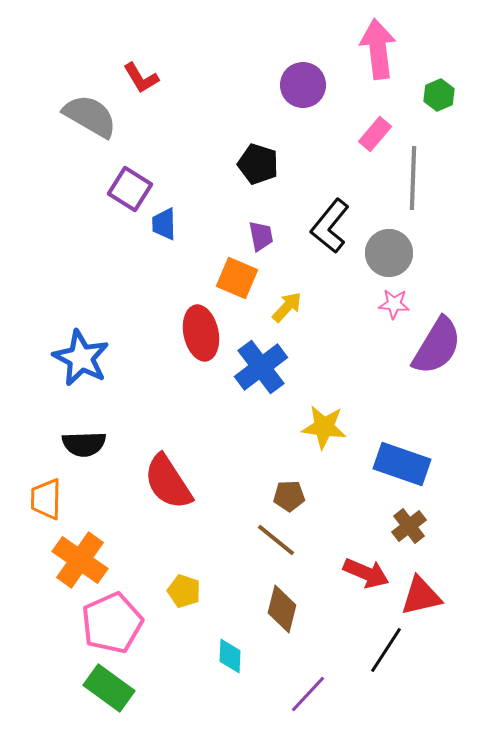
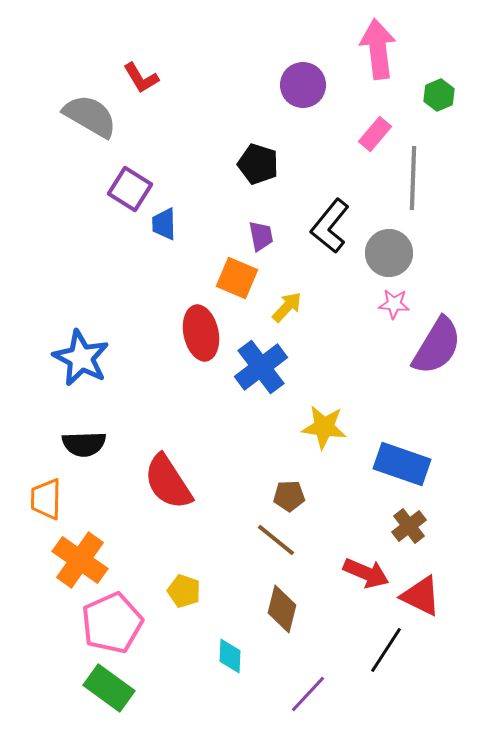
red triangle: rotated 39 degrees clockwise
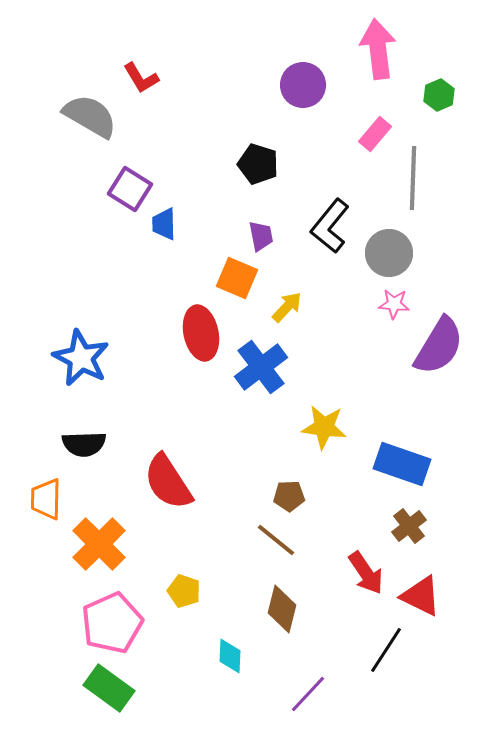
purple semicircle: moved 2 px right
orange cross: moved 19 px right, 16 px up; rotated 10 degrees clockwise
red arrow: rotated 33 degrees clockwise
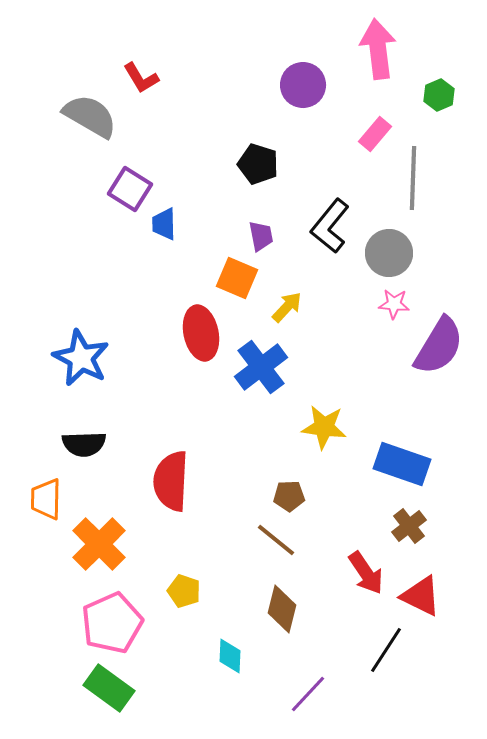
red semicircle: moved 3 px right, 1 px up; rotated 36 degrees clockwise
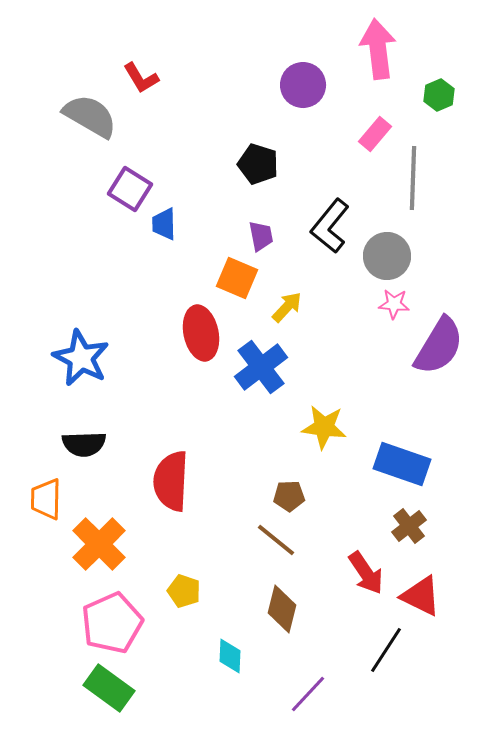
gray circle: moved 2 px left, 3 px down
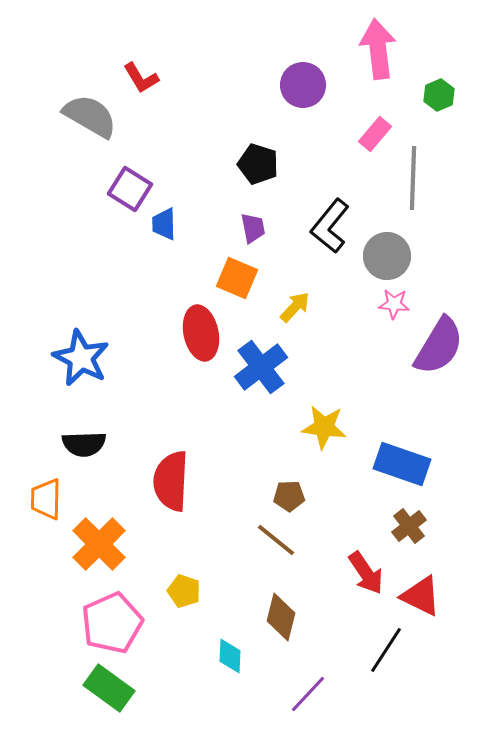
purple trapezoid: moved 8 px left, 8 px up
yellow arrow: moved 8 px right
brown diamond: moved 1 px left, 8 px down
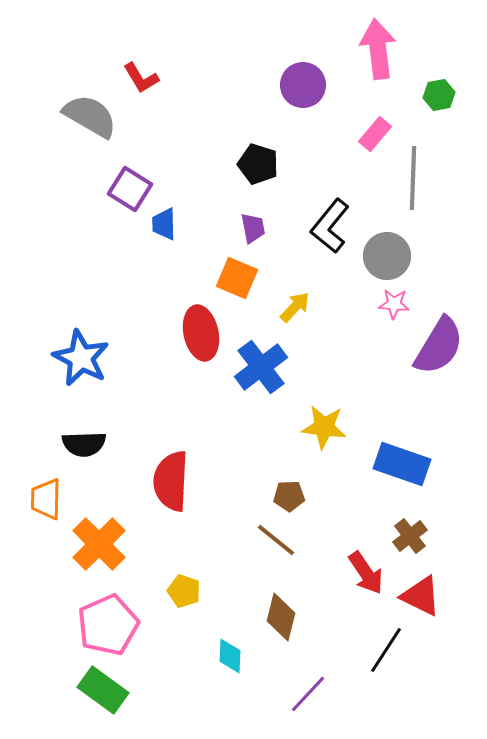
green hexagon: rotated 12 degrees clockwise
brown cross: moved 1 px right, 10 px down
pink pentagon: moved 4 px left, 2 px down
green rectangle: moved 6 px left, 2 px down
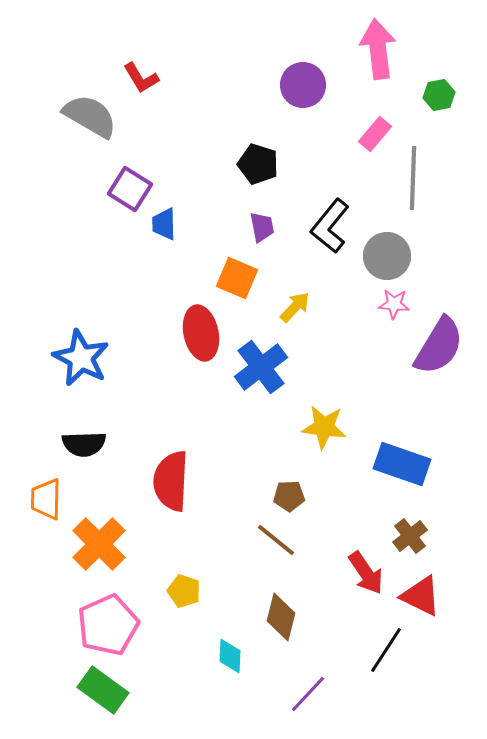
purple trapezoid: moved 9 px right, 1 px up
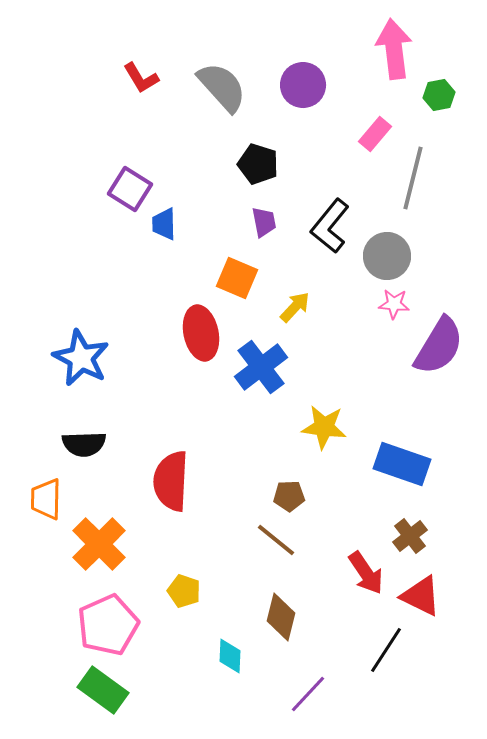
pink arrow: moved 16 px right
gray semicircle: moved 132 px right, 29 px up; rotated 18 degrees clockwise
gray line: rotated 12 degrees clockwise
purple trapezoid: moved 2 px right, 5 px up
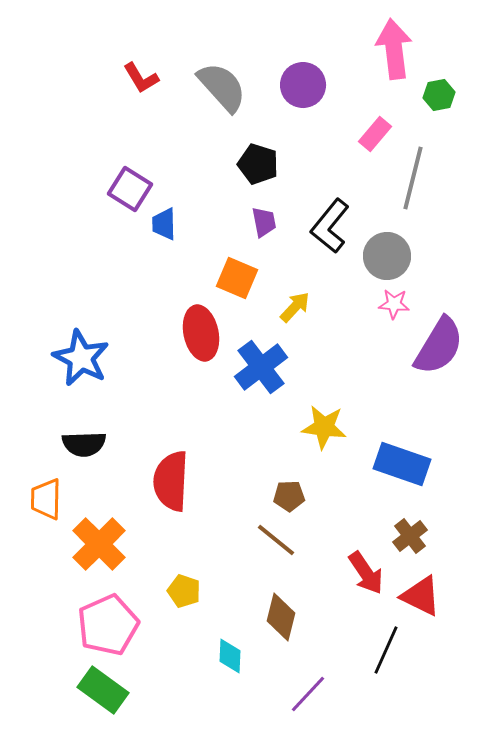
black line: rotated 9 degrees counterclockwise
